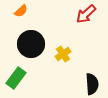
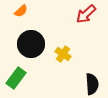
yellow cross: rotated 21 degrees counterclockwise
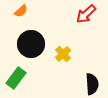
yellow cross: rotated 14 degrees clockwise
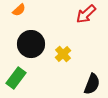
orange semicircle: moved 2 px left, 1 px up
black semicircle: rotated 25 degrees clockwise
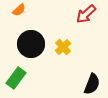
yellow cross: moved 7 px up
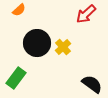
black circle: moved 6 px right, 1 px up
black semicircle: rotated 75 degrees counterclockwise
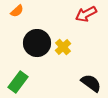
orange semicircle: moved 2 px left, 1 px down
red arrow: rotated 15 degrees clockwise
green rectangle: moved 2 px right, 4 px down
black semicircle: moved 1 px left, 1 px up
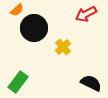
orange semicircle: moved 1 px up
black circle: moved 3 px left, 15 px up
black semicircle: rotated 10 degrees counterclockwise
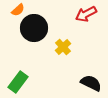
orange semicircle: moved 1 px right
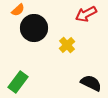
yellow cross: moved 4 px right, 2 px up
